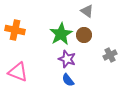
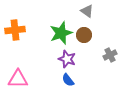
orange cross: rotated 18 degrees counterclockwise
green star: moved 1 px up; rotated 10 degrees clockwise
pink triangle: moved 7 px down; rotated 20 degrees counterclockwise
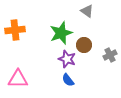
brown circle: moved 10 px down
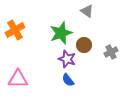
orange cross: rotated 24 degrees counterclockwise
gray cross: moved 1 px right, 3 px up
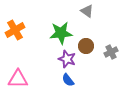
green star: rotated 15 degrees clockwise
brown circle: moved 2 px right, 1 px down
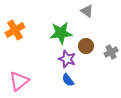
pink triangle: moved 1 px right, 2 px down; rotated 40 degrees counterclockwise
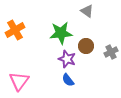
pink triangle: rotated 15 degrees counterclockwise
